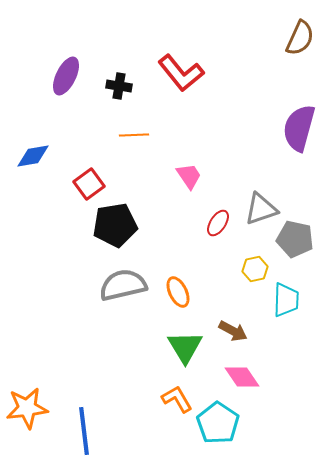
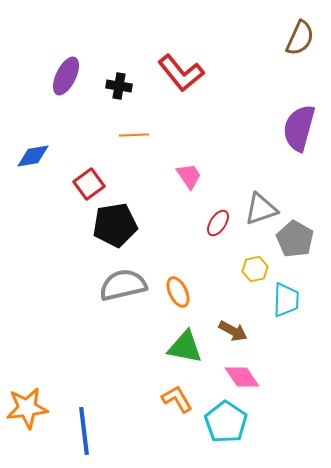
gray pentagon: rotated 18 degrees clockwise
green triangle: rotated 48 degrees counterclockwise
cyan pentagon: moved 8 px right, 1 px up
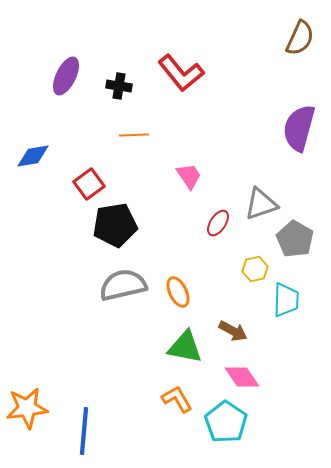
gray triangle: moved 5 px up
blue line: rotated 12 degrees clockwise
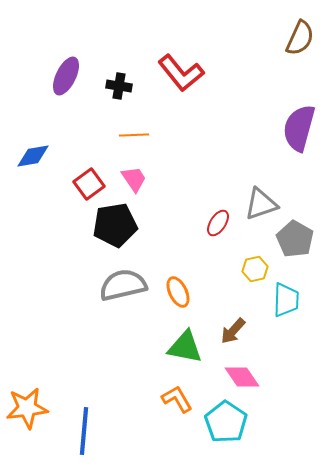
pink trapezoid: moved 55 px left, 3 px down
brown arrow: rotated 104 degrees clockwise
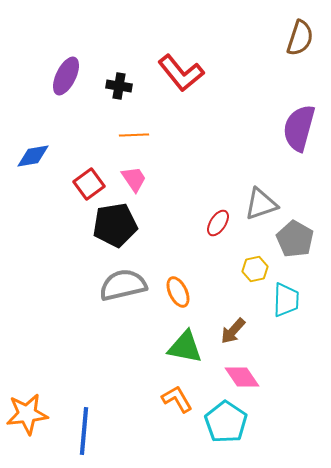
brown semicircle: rotated 6 degrees counterclockwise
orange star: moved 6 px down
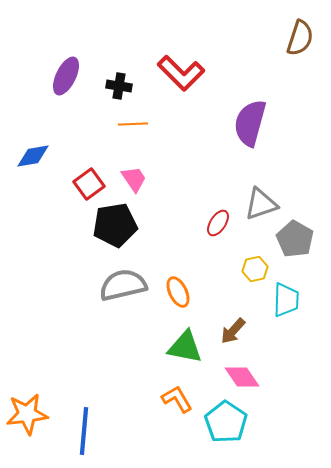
red L-shape: rotated 6 degrees counterclockwise
purple semicircle: moved 49 px left, 5 px up
orange line: moved 1 px left, 11 px up
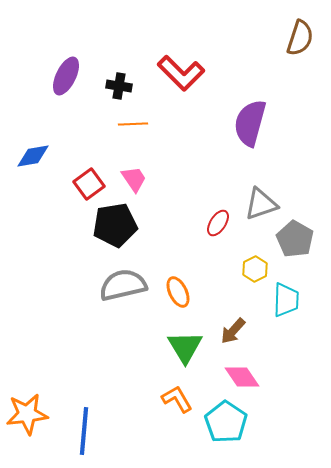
yellow hexagon: rotated 15 degrees counterclockwise
green triangle: rotated 48 degrees clockwise
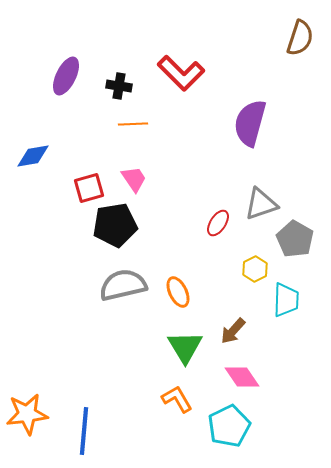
red square: moved 4 px down; rotated 20 degrees clockwise
cyan pentagon: moved 3 px right, 4 px down; rotated 12 degrees clockwise
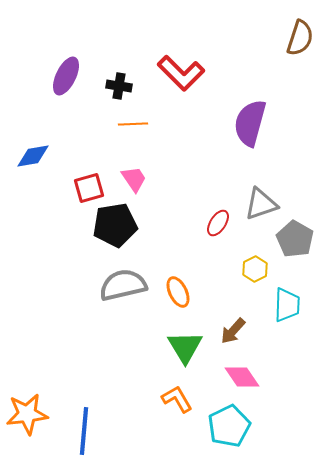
cyan trapezoid: moved 1 px right, 5 px down
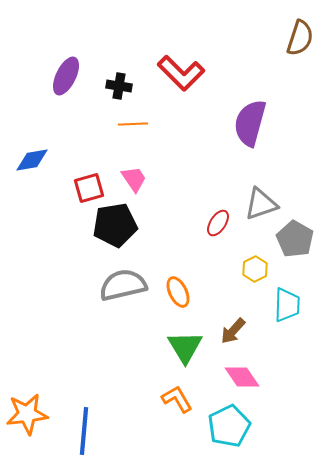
blue diamond: moved 1 px left, 4 px down
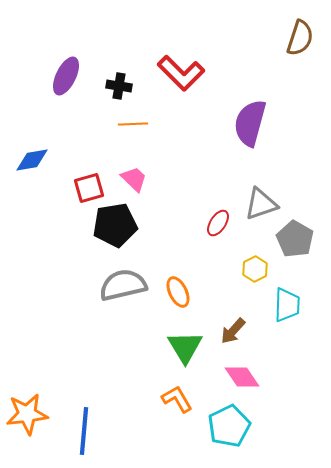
pink trapezoid: rotated 12 degrees counterclockwise
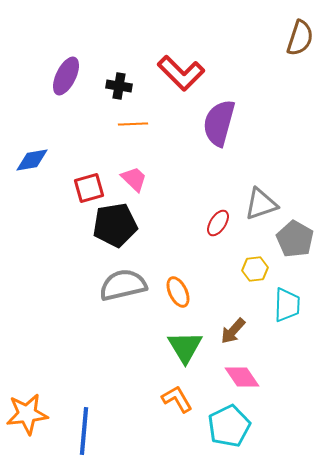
purple semicircle: moved 31 px left
yellow hexagon: rotated 20 degrees clockwise
